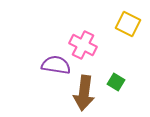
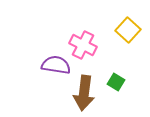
yellow square: moved 6 px down; rotated 15 degrees clockwise
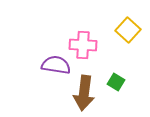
pink cross: rotated 24 degrees counterclockwise
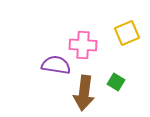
yellow square: moved 1 px left, 3 px down; rotated 25 degrees clockwise
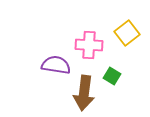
yellow square: rotated 15 degrees counterclockwise
pink cross: moved 6 px right
green square: moved 4 px left, 6 px up
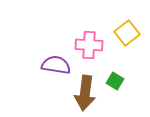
green square: moved 3 px right, 5 px down
brown arrow: moved 1 px right
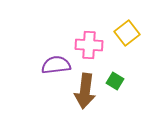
purple semicircle: rotated 16 degrees counterclockwise
brown arrow: moved 2 px up
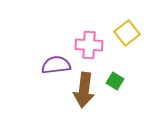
brown arrow: moved 1 px left, 1 px up
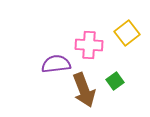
purple semicircle: moved 1 px up
green square: rotated 24 degrees clockwise
brown arrow: rotated 28 degrees counterclockwise
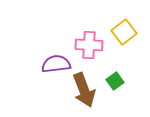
yellow square: moved 3 px left, 1 px up
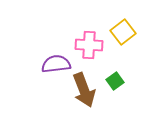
yellow square: moved 1 px left
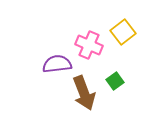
pink cross: rotated 20 degrees clockwise
purple semicircle: moved 1 px right
brown arrow: moved 3 px down
